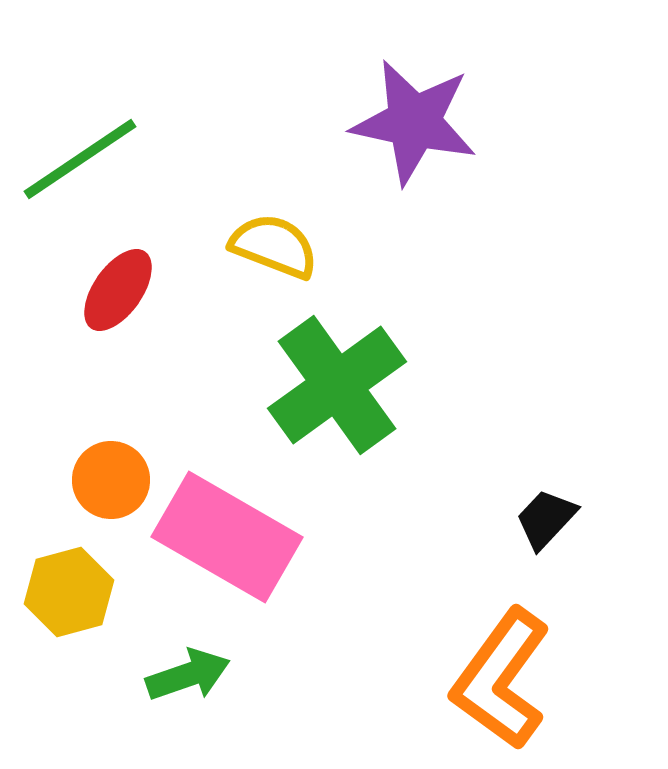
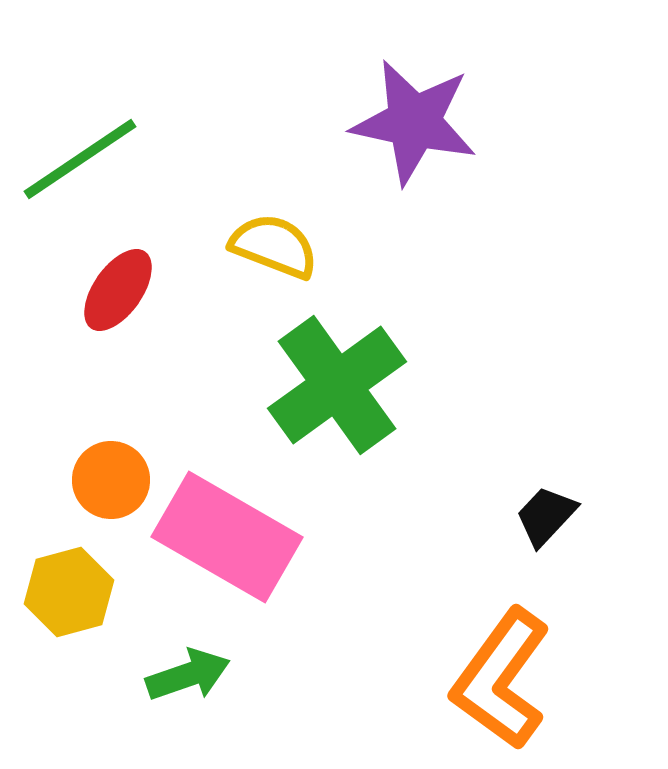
black trapezoid: moved 3 px up
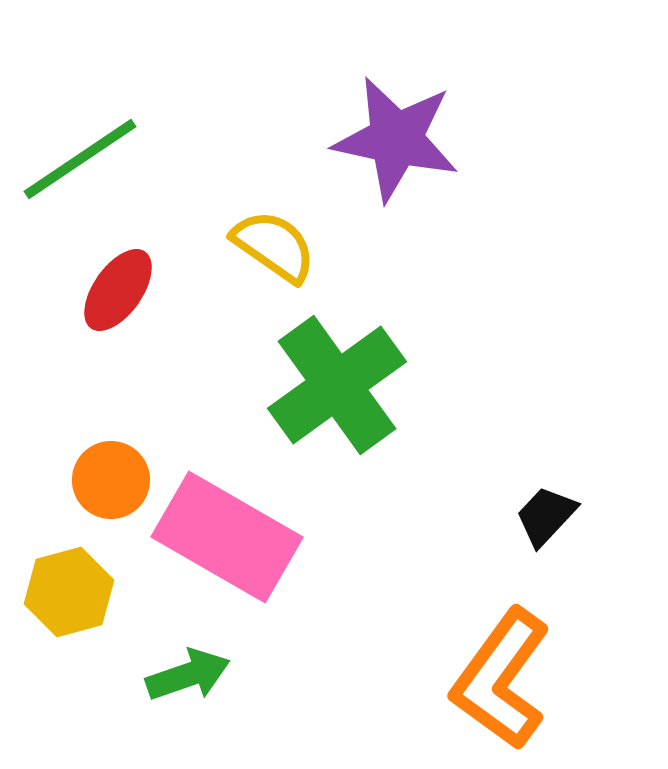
purple star: moved 18 px left, 17 px down
yellow semicircle: rotated 14 degrees clockwise
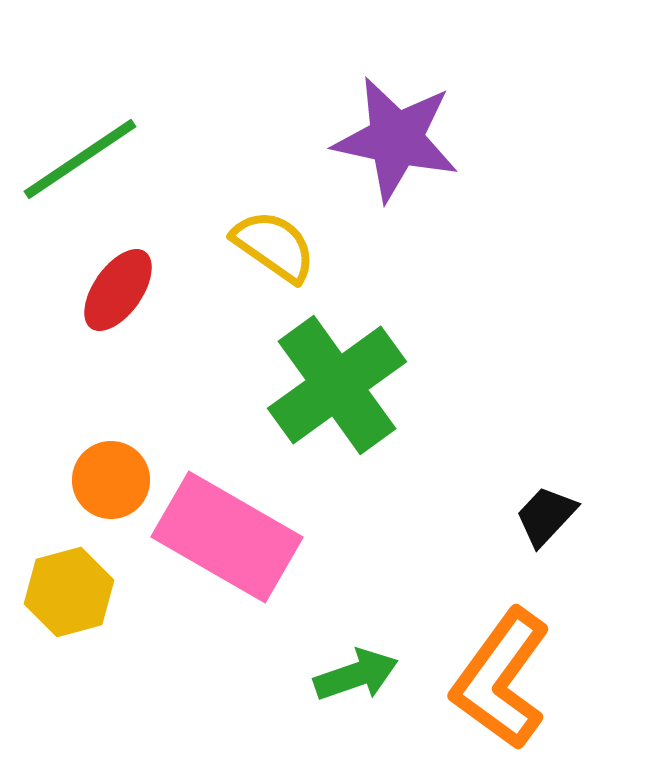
green arrow: moved 168 px right
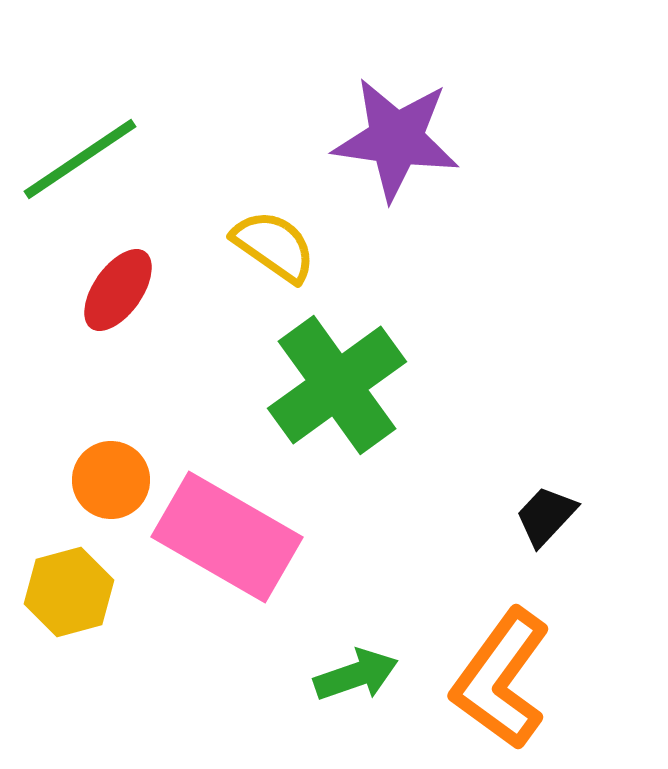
purple star: rotated 4 degrees counterclockwise
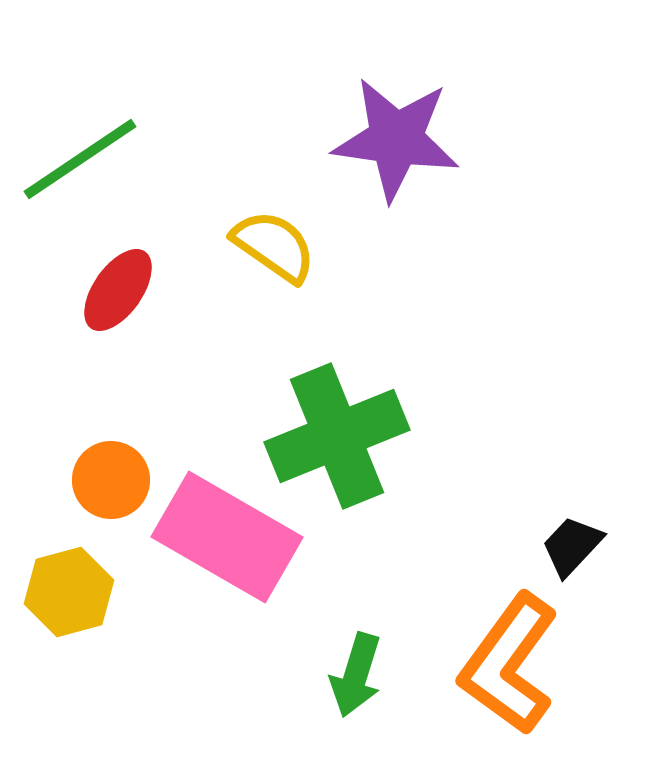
green cross: moved 51 px down; rotated 14 degrees clockwise
black trapezoid: moved 26 px right, 30 px down
green arrow: rotated 126 degrees clockwise
orange L-shape: moved 8 px right, 15 px up
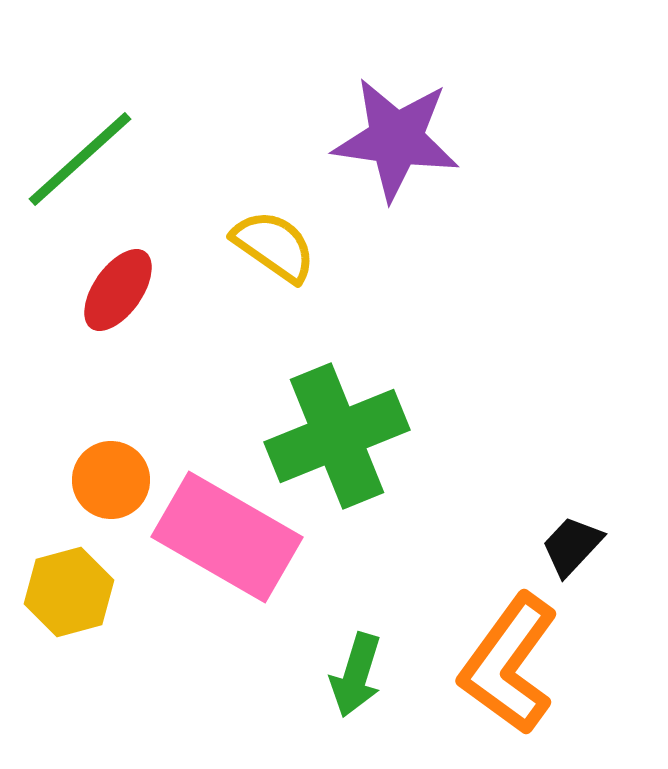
green line: rotated 8 degrees counterclockwise
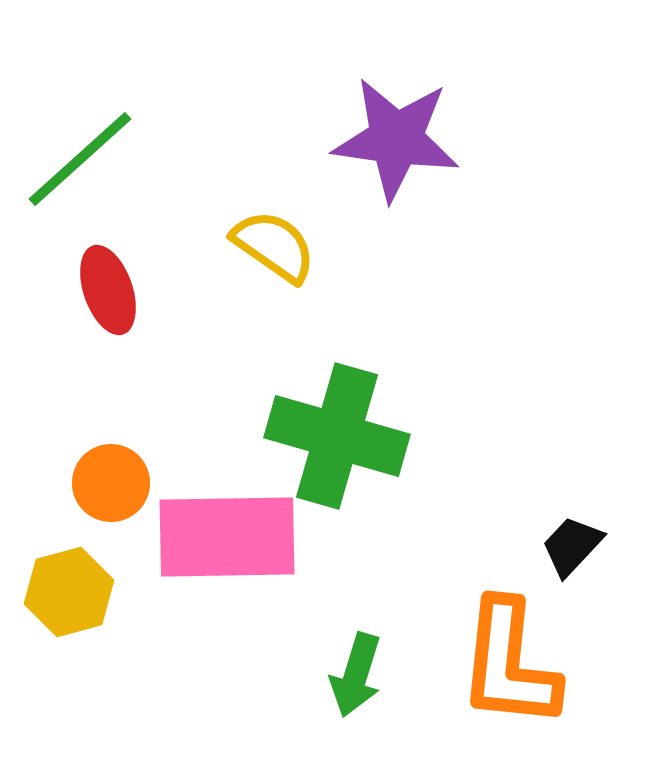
red ellipse: moved 10 px left; rotated 54 degrees counterclockwise
green cross: rotated 38 degrees clockwise
orange circle: moved 3 px down
pink rectangle: rotated 31 degrees counterclockwise
orange L-shape: rotated 30 degrees counterclockwise
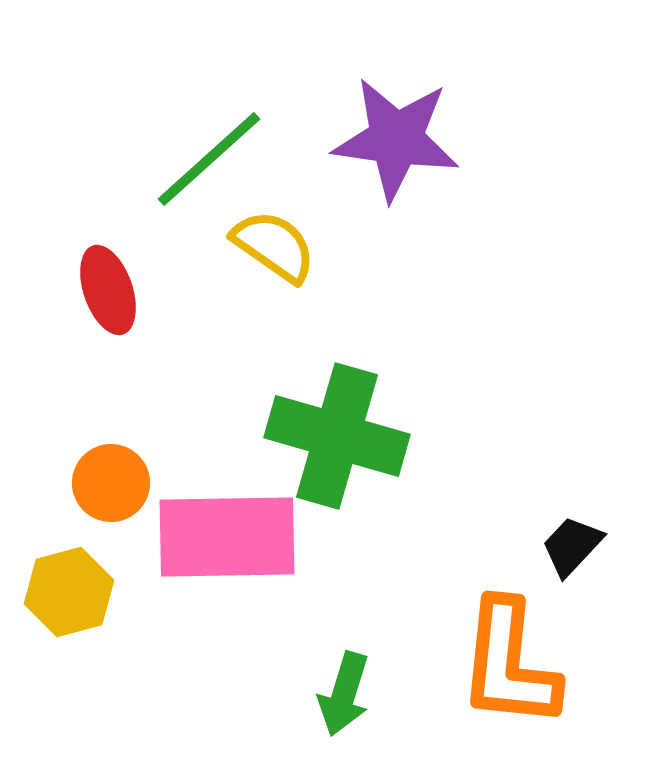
green line: moved 129 px right
green arrow: moved 12 px left, 19 px down
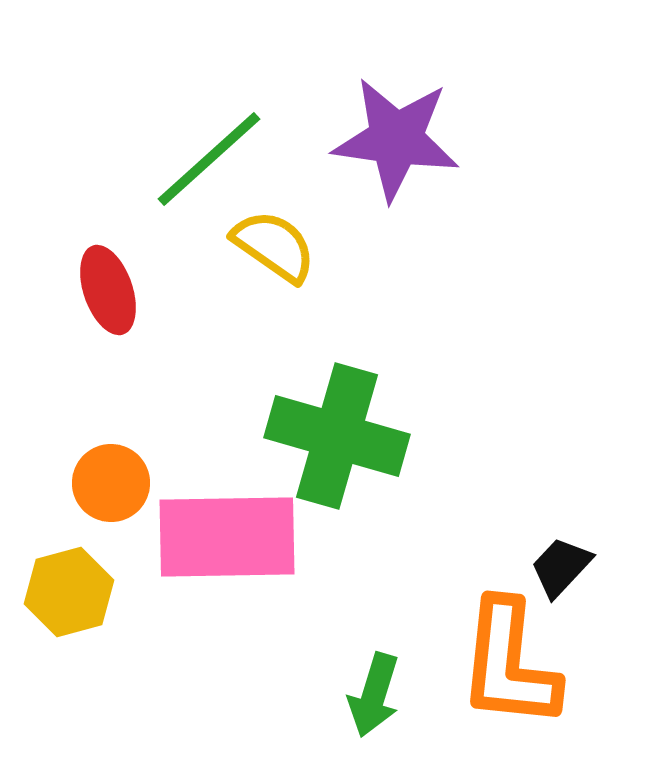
black trapezoid: moved 11 px left, 21 px down
green arrow: moved 30 px right, 1 px down
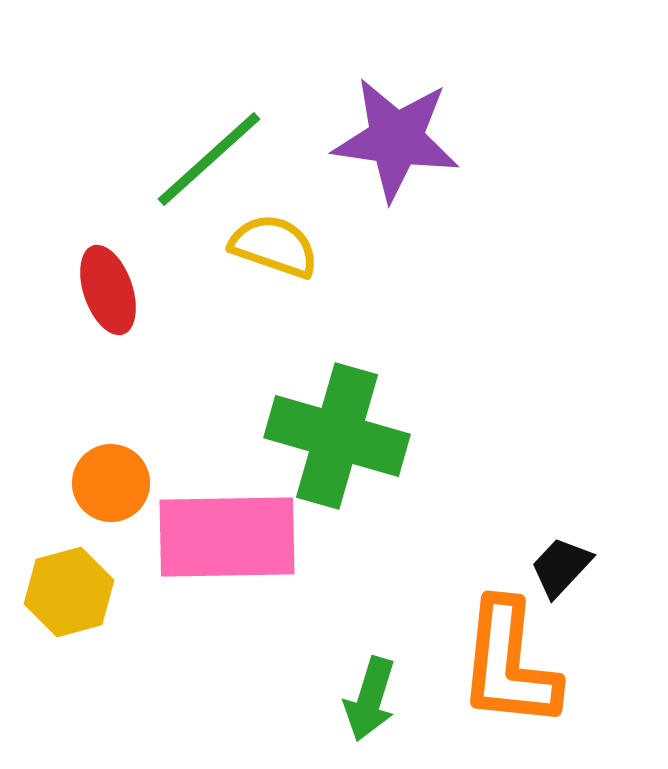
yellow semicircle: rotated 16 degrees counterclockwise
green arrow: moved 4 px left, 4 px down
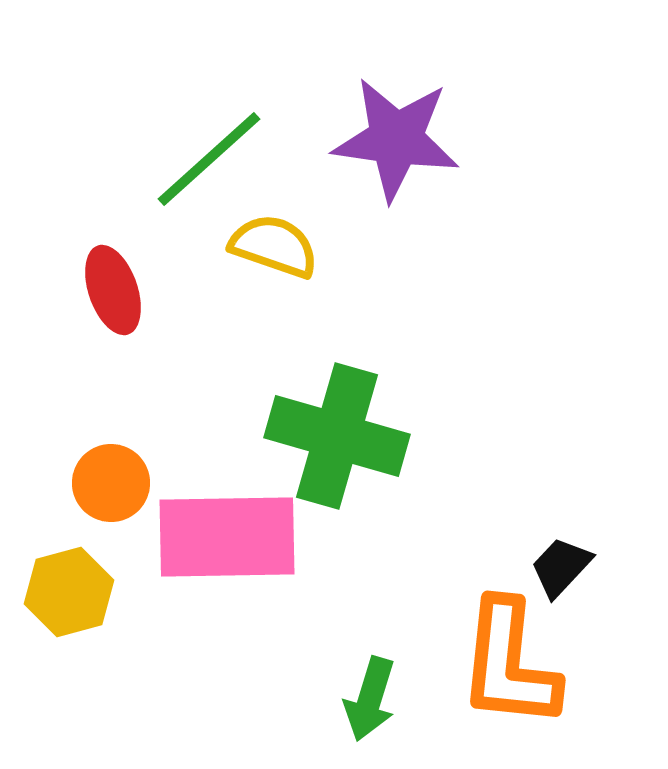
red ellipse: moved 5 px right
